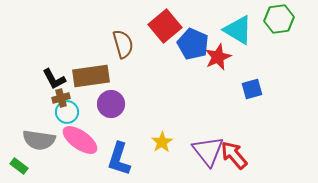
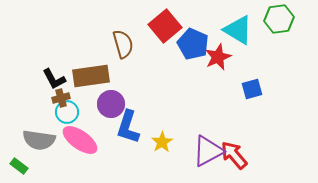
purple triangle: rotated 40 degrees clockwise
blue L-shape: moved 9 px right, 32 px up
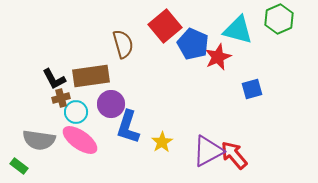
green hexagon: rotated 16 degrees counterclockwise
cyan triangle: rotated 16 degrees counterclockwise
cyan circle: moved 9 px right
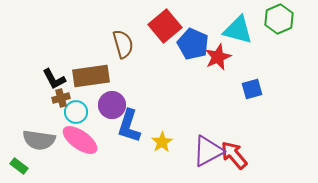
purple circle: moved 1 px right, 1 px down
blue L-shape: moved 1 px right, 1 px up
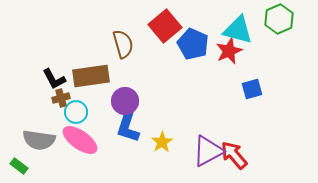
red star: moved 11 px right, 6 px up
purple circle: moved 13 px right, 4 px up
blue L-shape: moved 1 px left
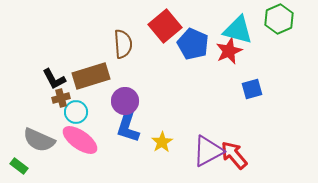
brown semicircle: rotated 12 degrees clockwise
brown rectangle: rotated 9 degrees counterclockwise
gray semicircle: rotated 16 degrees clockwise
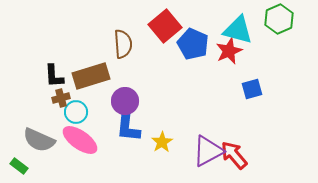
black L-shape: moved 3 px up; rotated 25 degrees clockwise
blue L-shape: rotated 12 degrees counterclockwise
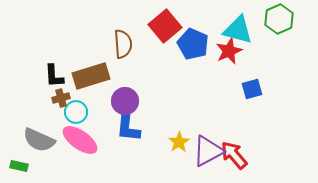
yellow star: moved 17 px right
green rectangle: rotated 24 degrees counterclockwise
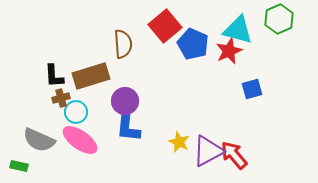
yellow star: rotated 15 degrees counterclockwise
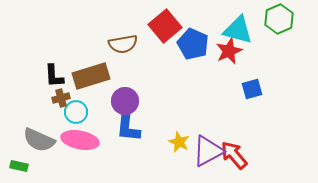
brown semicircle: rotated 84 degrees clockwise
pink ellipse: rotated 24 degrees counterclockwise
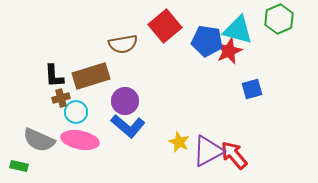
blue pentagon: moved 14 px right, 3 px up; rotated 16 degrees counterclockwise
blue L-shape: rotated 56 degrees counterclockwise
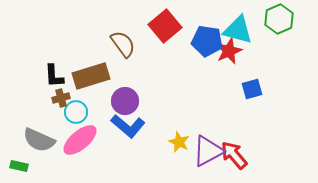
brown semicircle: rotated 116 degrees counterclockwise
pink ellipse: rotated 51 degrees counterclockwise
